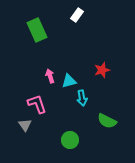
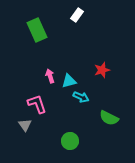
cyan arrow: moved 1 px left, 1 px up; rotated 56 degrees counterclockwise
green semicircle: moved 2 px right, 3 px up
green circle: moved 1 px down
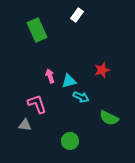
gray triangle: rotated 48 degrees counterclockwise
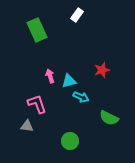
gray triangle: moved 2 px right, 1 px down
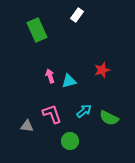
cyan arrow: moved 3 px right, 14 px down; rotated 63 degrees counterclockwise
pink L-shape: moved 15 px right, 10 px down
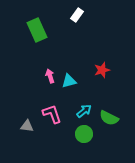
green circle: moved 14 px right, 7 px up
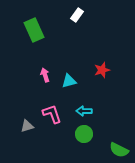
green rectangle: moved 3 px left
pink arrow: moved 5 px left, 1 px up
cyan arrow: rotated 140 degrees counterclockwise
green semicircle: moved 10 px right, 32 px down
gray triangle: rotated 24 degrees counterclockwise
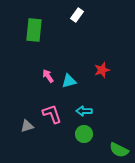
green rectangle: rotated 30 degrees clockwise
pink arrow: moved 3 px right, 1 px down; rotated 16 degrees counterclockwise
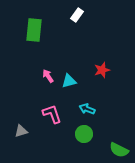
cyan arrow: moved 3 px right, 2 px up; rotated 21 degrees clockwise
gray triangle: moved 6 px left, 5 px down
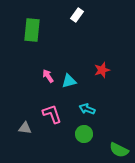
green rectangle: moved 2 px left
gray triangle: moved 4 px right, 3 px up; rotated 24 degrees clockwise
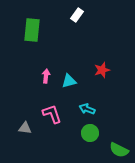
pink arrow: moved 2 px left; rotated 40 degrees clockwise
green circle: moved 6 px right, 1 px up
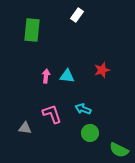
cyan triangle: moved 2 px left, 5 px up; rotated 21 degrees clockwise
cyan arrow: moved 4 px left
